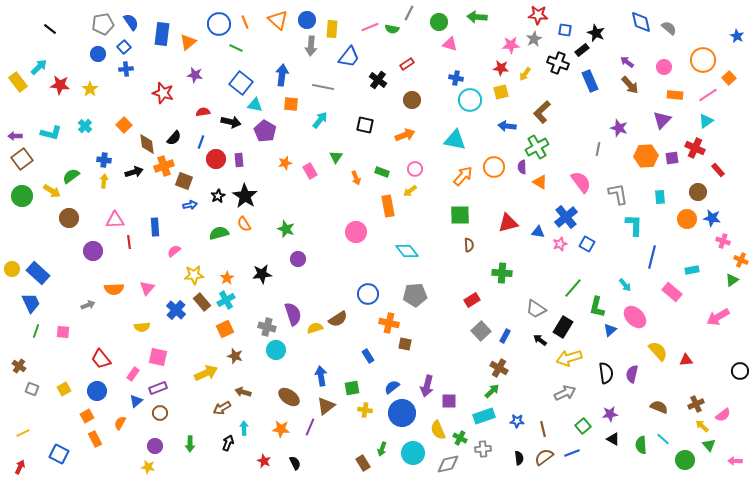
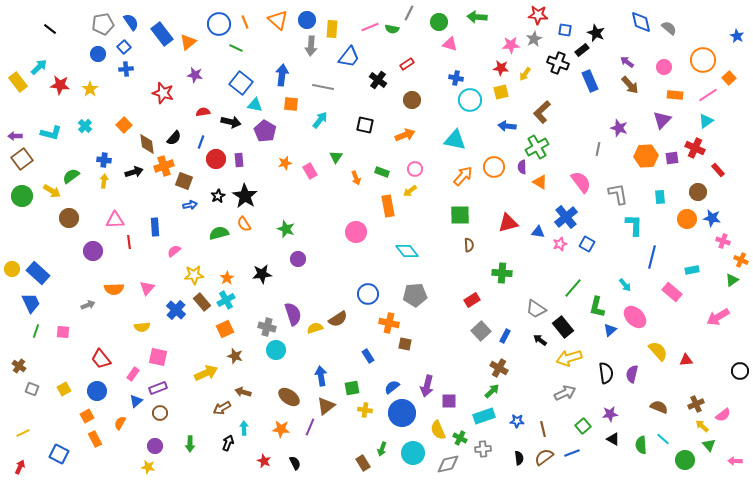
blue rectangle at (162, 34): rotated 45 degrees counterclockwise
black rectangle at (563, 327): rotated 70 degrees counterclockwise
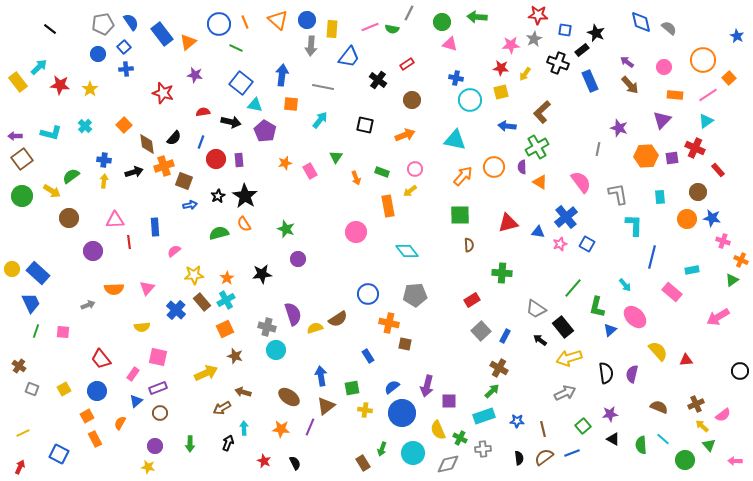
green circle at (439, 22): moved 3 px right
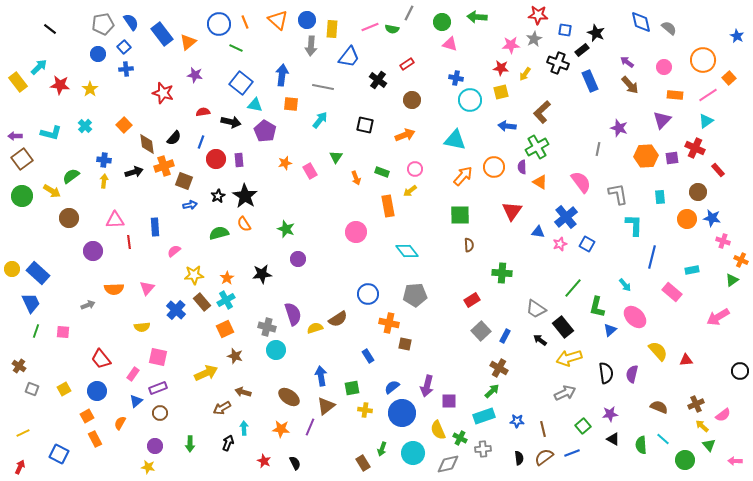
red triangle at (508, 223): moved 4 px right, 12 px up; rotated 40 degrees counterclockwise
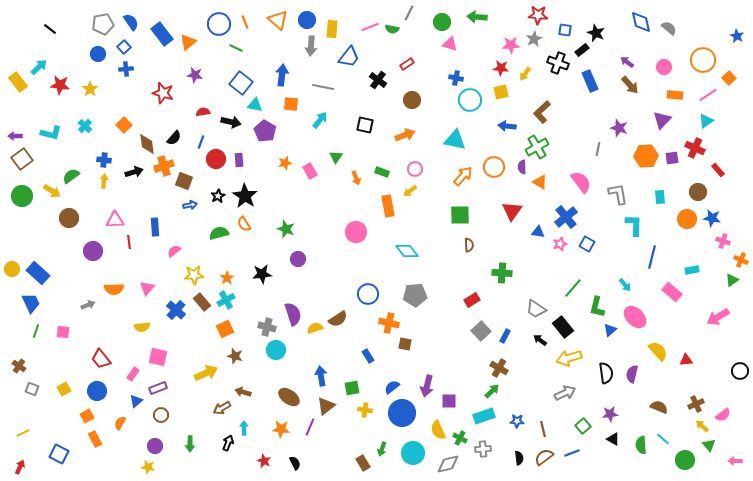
brown circle at (160, 413): moved 1 px right, 2 px down
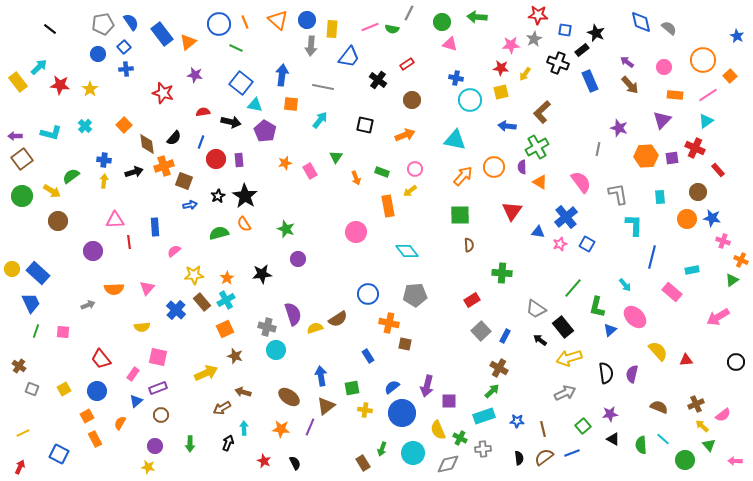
orange square at (729, 78): moved 1 px right, 2 px up
brown circle at (69, 218): moved 11 px left, 3 px down
black circle at (740, 371): moved 4 px left, 9 px up
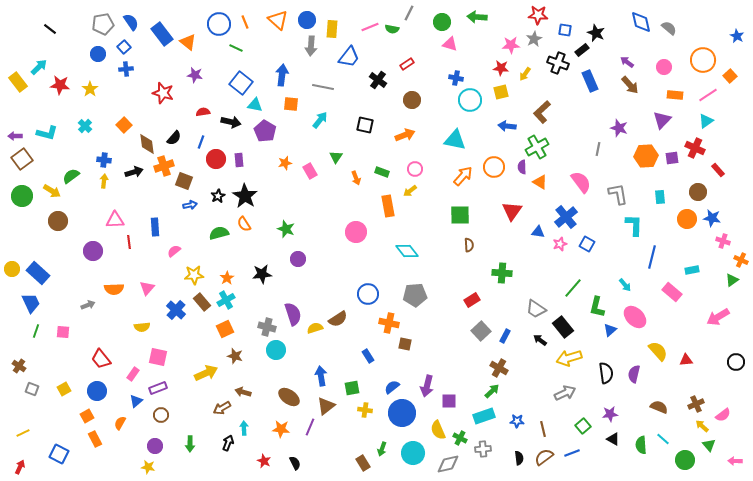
orange triangle at (188, 42): rotated 42 degrees counterclockwise
cyan L-shape at (51, 133): moved 4 px left
purple semicircle at (632, 374): moved 2 px right
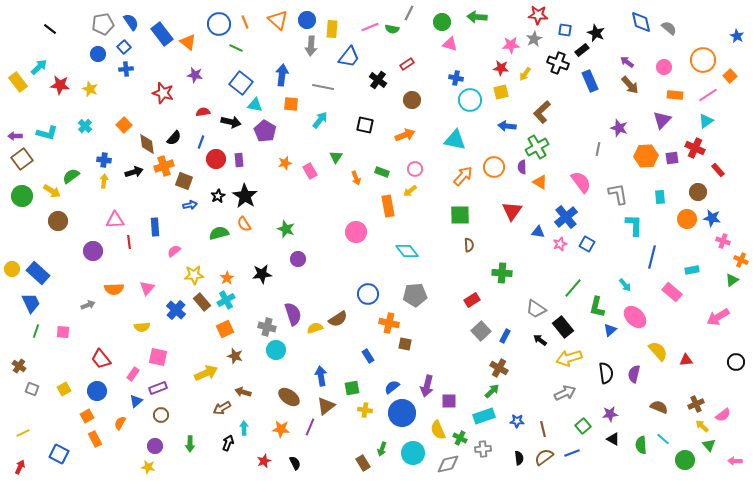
yellow star at (90, 89): rotated 14 degrees counterclockwise
red star at (264, 461): rotated 24 degrees clockwise
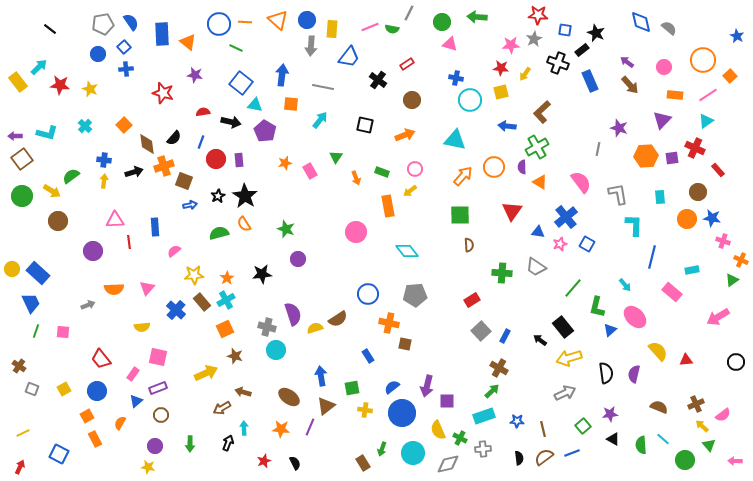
orange line at (245, 22): rotated 64 degrees counterclockwise
blue rectangle at (162, 34): rotated 35 degrees clockwise
gray trapezoid at (536, 309): moved 42 px up
purple square at (449, 401): moved 2 px left
